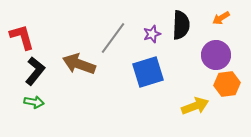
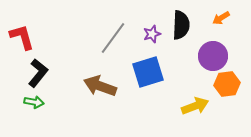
purple circle: moved 3 px left, 1 px down
brown arrow: moved 21 px right, 22 px down
black L-shape: moved 3 px right, 2 px down
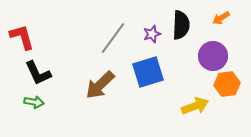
black L-shape: rotated 116 degrees clockwise
brown arrow: moved 1 px up; rotated 64 degrees counterclockwise
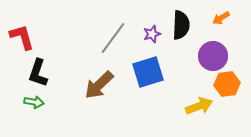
black L-shape: rotated 44 degrees clockwise
brown arrow: moved 1 px left
yellow arrow: moved 4 px right
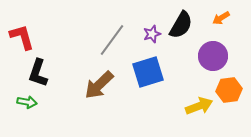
black semicircle: rotated 28 degrees clockwise
gray line: moved 1 px left, 2 px down
orange hexagon: moved 2 px right, 6 px down
green arrow: moved 7 px left
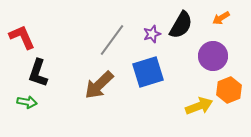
red L-shape: rotated 8 degrees counterclockwise
orange hexagon: rotated 15 degrees counterclockwise
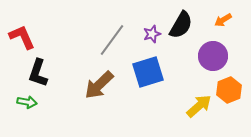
orange arrow: moved 2 px right, 2 px down
yellow arrow: rotated 20 degrees counterclockwise
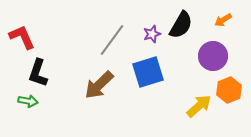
green arrow: moved 1 px right, 1 px up
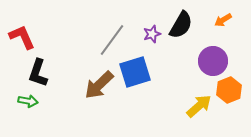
purple circle: moved 5 px down
blue square: moved 13 px left
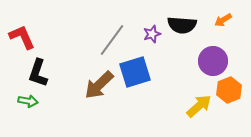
black semicircle: moved 1 px right; rotated 64 degrees clockwise
